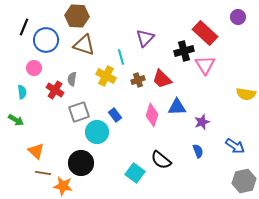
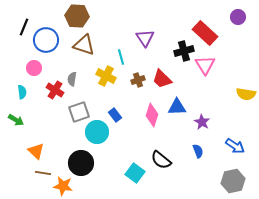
purple triangle: rotated 18 degrees counterclockwise
purple star: rotated 21 degrees counterclockwise
gray hexagon: moved 11 px left
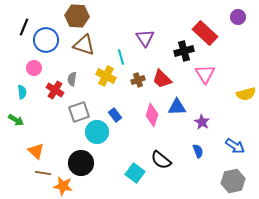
pink triangle: moved 9 px down
yellow semicircle: rotated 24 degrees counterclockwise
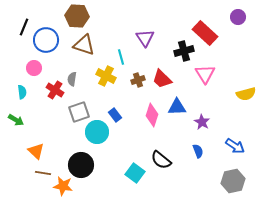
black circle: moved 2 px down
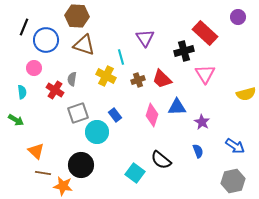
gray square: moved 1 px left, 1 px down
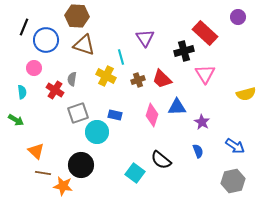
blue rectangle: rotated 40 degrees counterclockwise
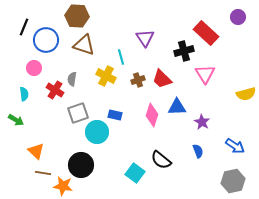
red rectangle: moved 1 px right
cyan semicircle: moved 2 px right, 2 px down
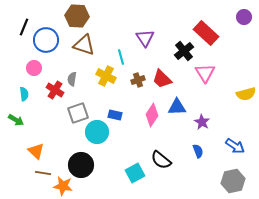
purple circle: moved 6 px right
black cross: rotated 24 degrees counterclockwise
pink triangle: moved 1 px up
pink diamond: rotated 15 degrees clockwise
cyan square: rotated 24 degrees clockwise
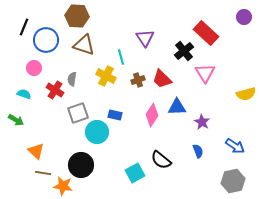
cyan semicircle: rotated 64 degrees counterclockwise
